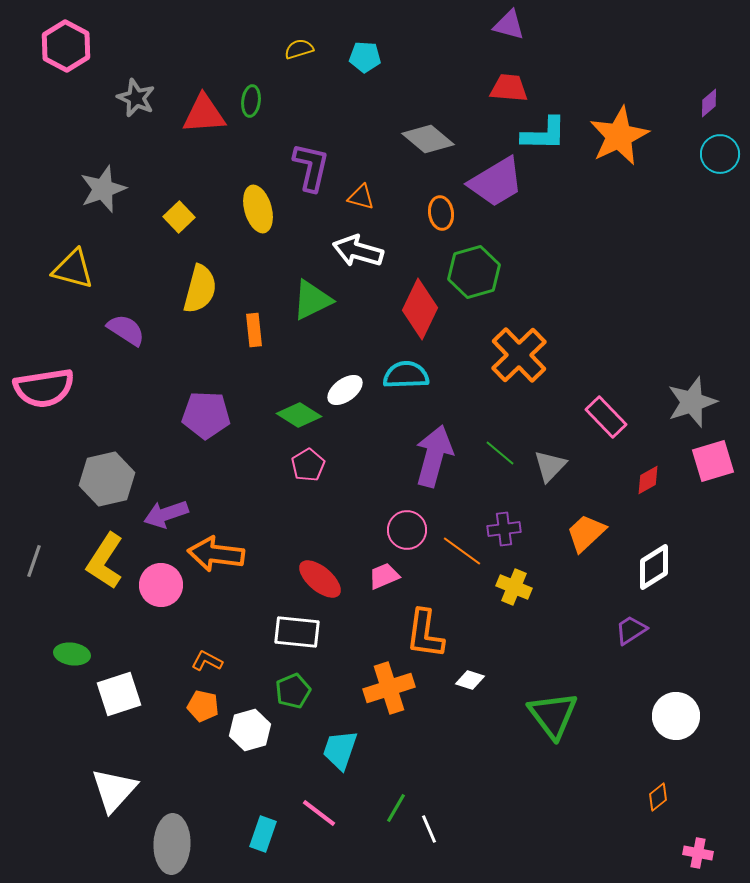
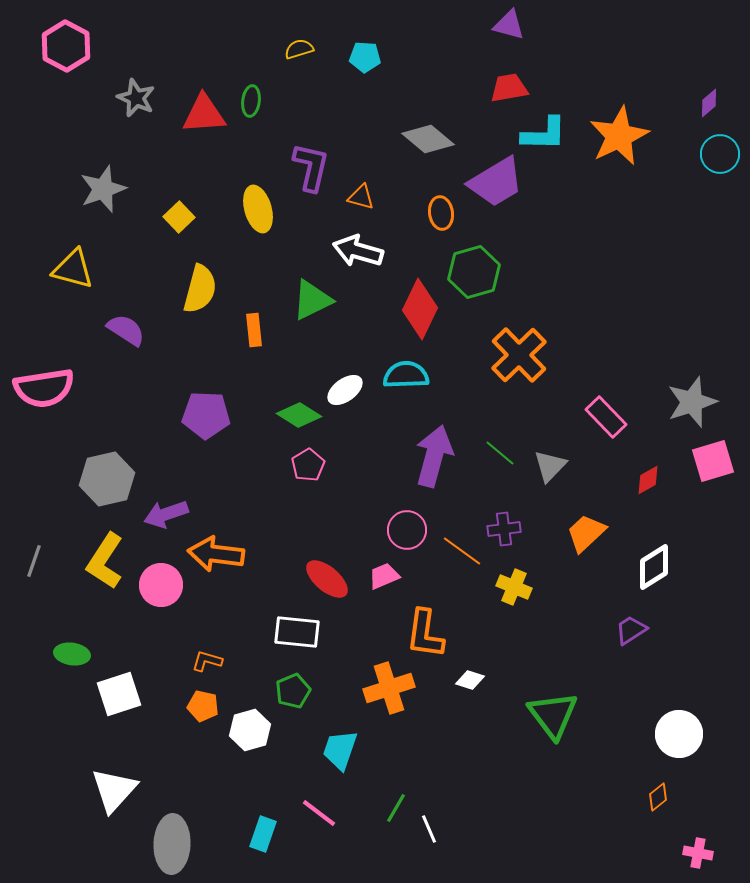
red trapezoid at (509, 88): rotated 15 degrees counterclockwise
red ellipse at (320, 579): moved 7 px right
orange L-shape at (207, 661): rotated 12 degrees counterclockwise
white circle at (676, 716): moved 3 px right, 18 px down
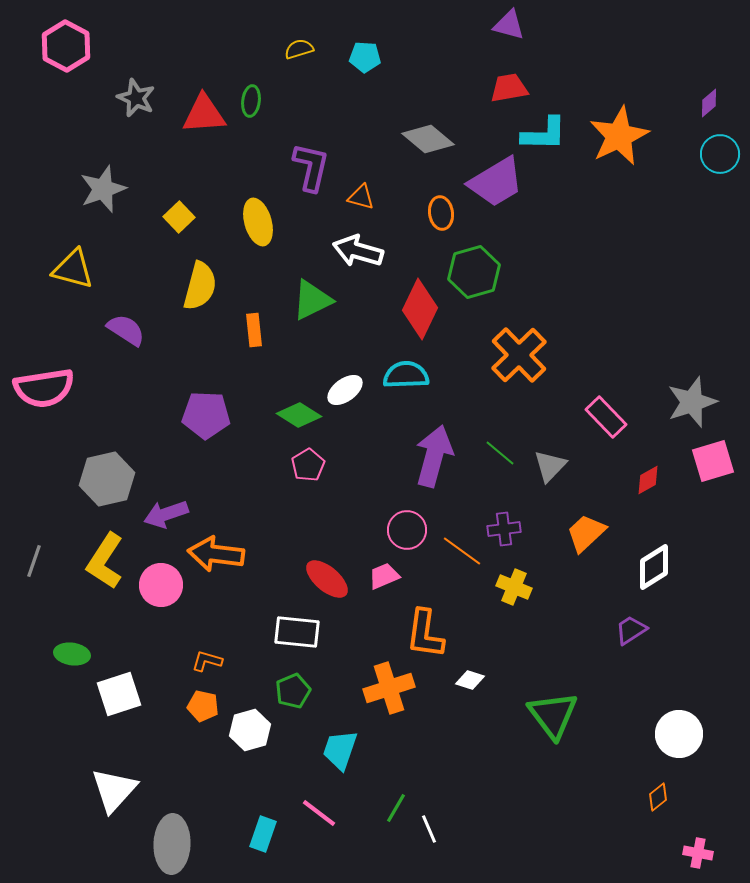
yellow ellipse at (258, 209): moved 13 px down
yellow semicircle at (200, 289): moved 3 px up
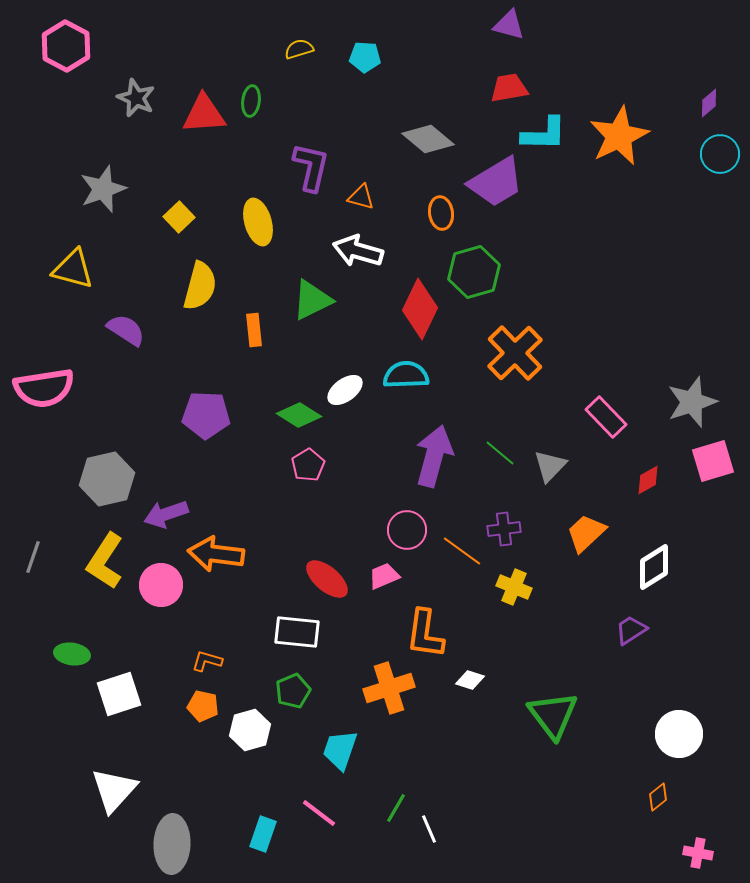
orange cross at (519, 355): moved 4 px left, 2 px up
gray line at (34, 561): moved 1 px left, 4 px up
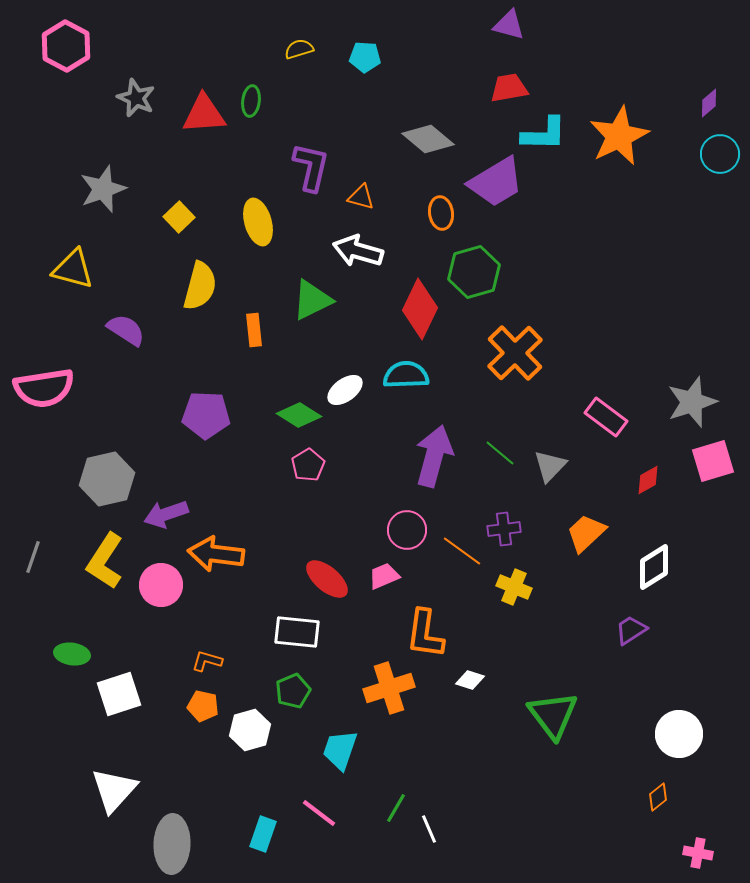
pink rectangle at (606, 417): rotated 9 degrees counterclockwise
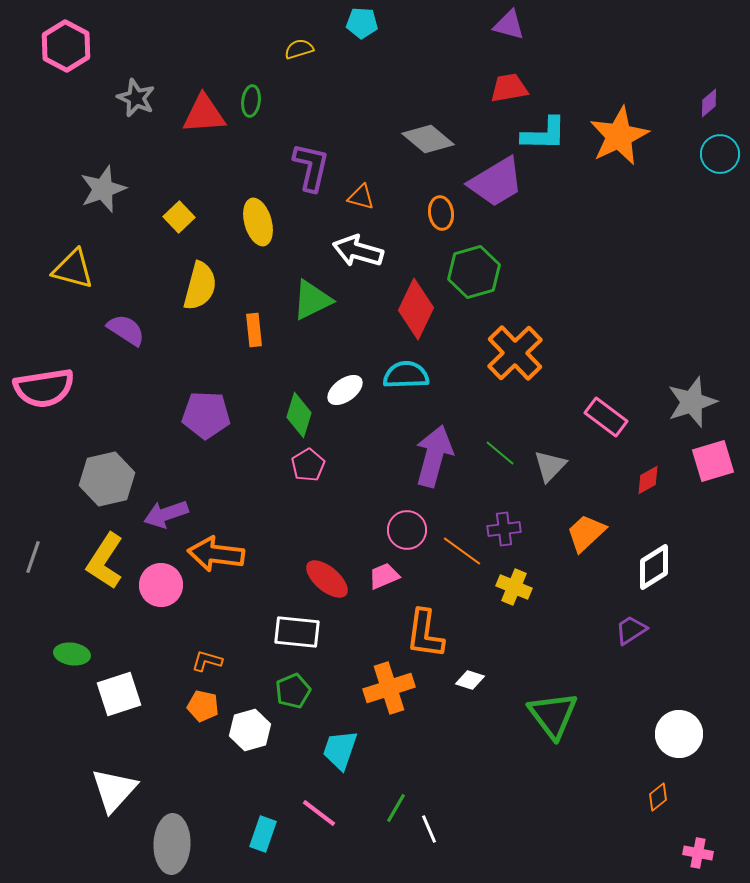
cyan pentagon at (365, 57): moved 3 px left, 34 px up
red diamond at (420, 309): moved 4 px left
green diamond at (299, 415): rotated 75 degrees clockwise
